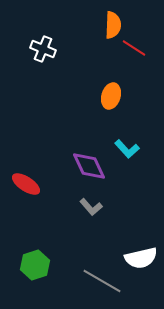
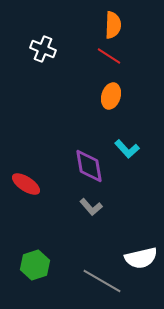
red line: moved 25 px left, 8 px down
purple diamond: rotated 15 degrees clockwise
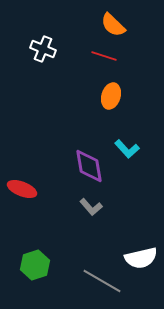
orange semicircle: rotated 132 degrees clockwise
red line: moved 5 px left; rotated 15 degrees counterclockwise
red ellipse: moved 4 px left, 5 px down; rotated 12 degrees counterclockwise
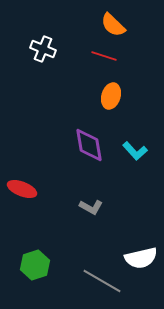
cyan L-shape: moved 8 px right, 2 px down
purple diamond: moved 21 px up
gray L-shape: rotated 20 degrees counterclockwise
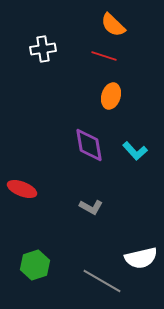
white cross: rotated 30 degrees counterclockwise
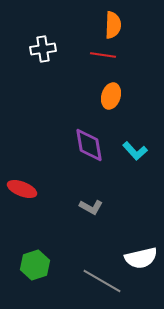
orange semicircle: rotated 132 degrees counterclockwise
red line: moved 1 px left, 1 px up; rotated 10 degrees counterclockwise
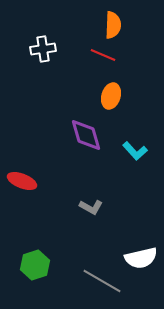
red line: rotated 15 degrees clockwise
purple diamond: moved 3 px left, 10 px up; rotated 6 degrees counterclockwise
red ellipse: moved 8 px up
